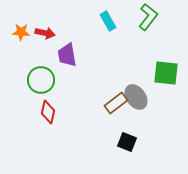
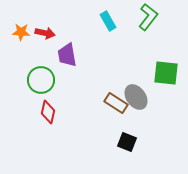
brown rectangle: rotated 70 degrees clockwise
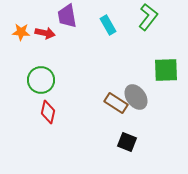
cyan rectangle: moved 4 px down
purple trapezoid: moved 39 px up
green square: moved 3 px up; rotated 8 degrees counterclockwise
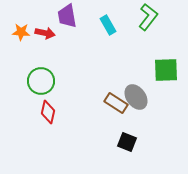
green circle: moved 1 px down
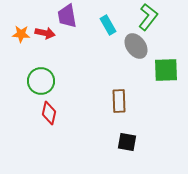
orange star: moved 2 px down
gray ellipse: moved 51 px up
brown rectangle: moved 3 px right, 2 px up; rotated 55 degrees clockwise
red diamond: moved 1 px right, 1 px down
black square: rotated 12 degrees counterclockwise
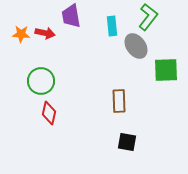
purple trapezoid: moved 4 px right
cyan rectangle: moved 4 px right, 1 px down; rotated 24 degrees clockwise
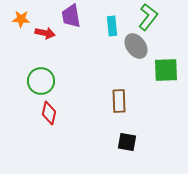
orange star: moved 15 px up
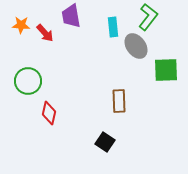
orange star: moved 6 px down
cyan rectangle: moved 1 px right, 1 px down
red arrow: rotated 36 degrees clockwise
green circle: moved 13 px left
black square: moved 22 px left; rotated 24 degrees clockwise
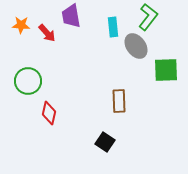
red arrow: moved 2 px right
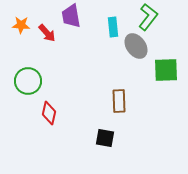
black square: moved 4 px up; rotated 24 degrees counterclockwise
